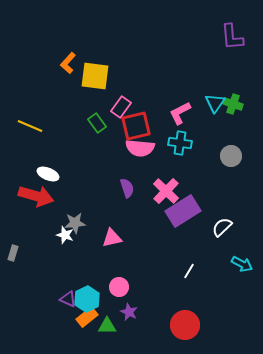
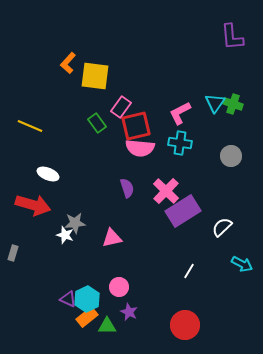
red arrow: moved 3 px left, 9 px down
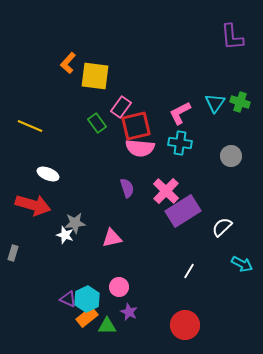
green cross: moved 7 px right, 2 px up
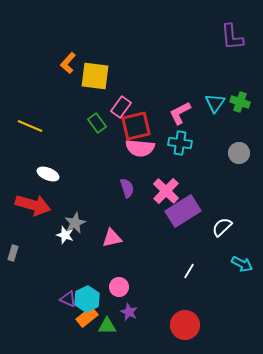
gray circle: moved 8 px right, 3 px up
gray star: rotated 20 degrees counterclockwise
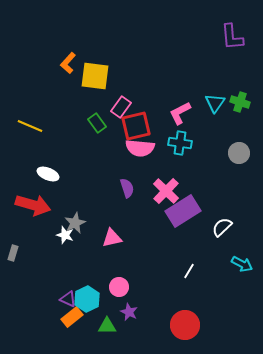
orange rectangle: moved 15 px left
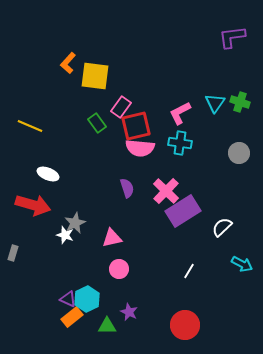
purple L-shape: rotated 88 degrees clockwise
pink circle: moved 18 px up
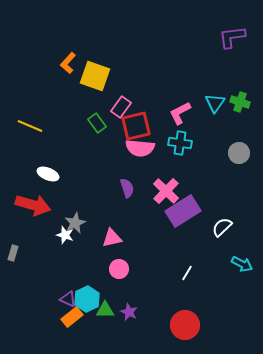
yellow square: rotated 12 degrees clockwise
white line: moved 2 px left, 2 px down
green triangle: moved 2 px left, 16 px up
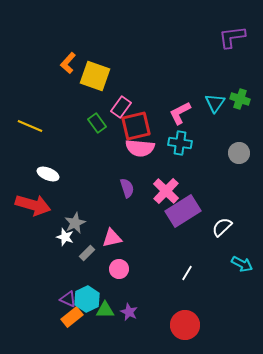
green cross: moved 3 px up
white star: moved 2 px down
gray rectangle: moved 74 px right; rotated 28 degrees clockwise
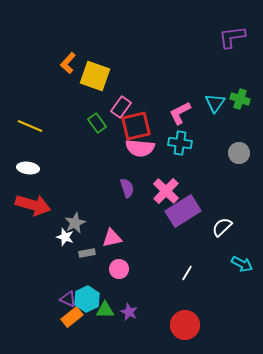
white ellipse: moved 20 px left, 6 px up; rotated 15 degrees counterclockwise
gray rectangle: rotated 35 degrees clockwise
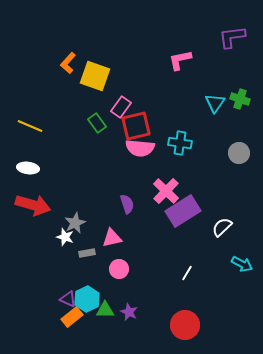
pink L-shape: moved 53 px up; rotated 15 degrees clockwise
purple semicircle: moved 16 px down
